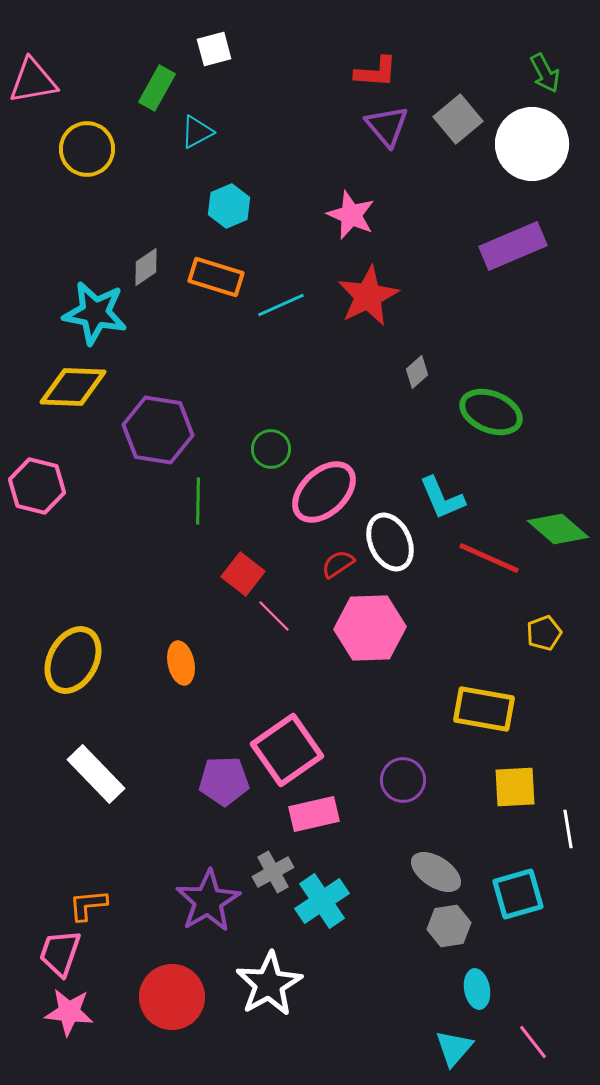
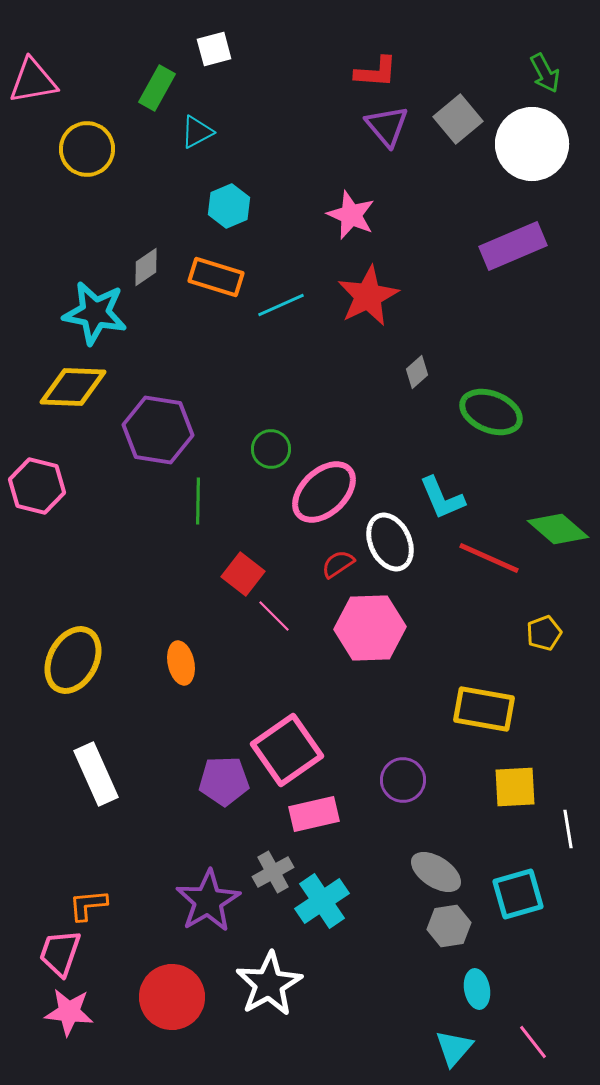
white rectangle at (96, 774): rotated 20 degrees clockwise
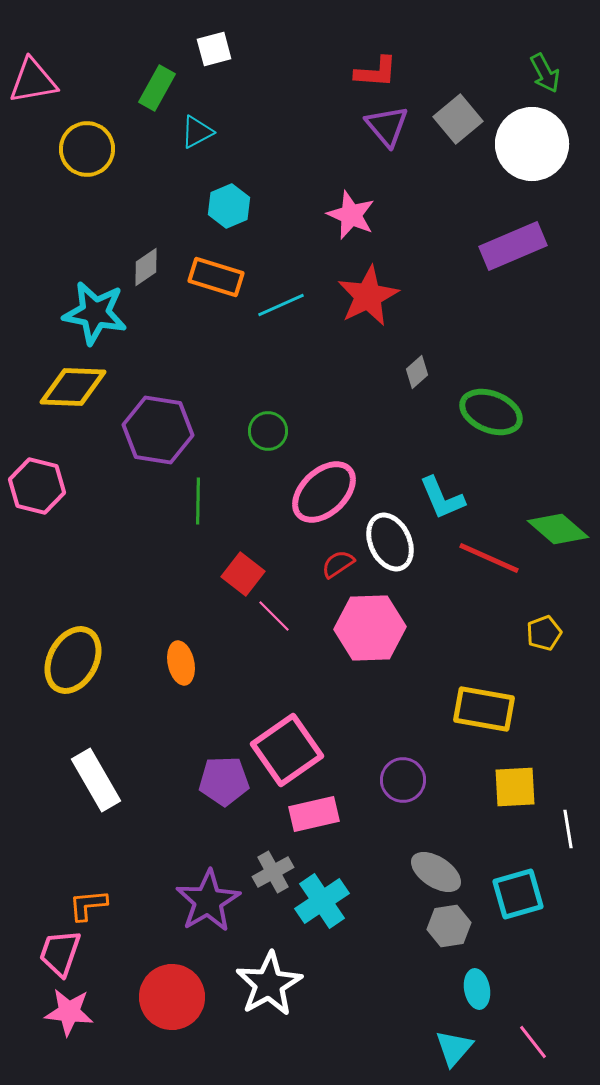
green circle at (271, 449): moved 3 px left, 18 px up
white rectangle at (96, 774): moved 6 px down; rotated 6 degrees counterclockwise
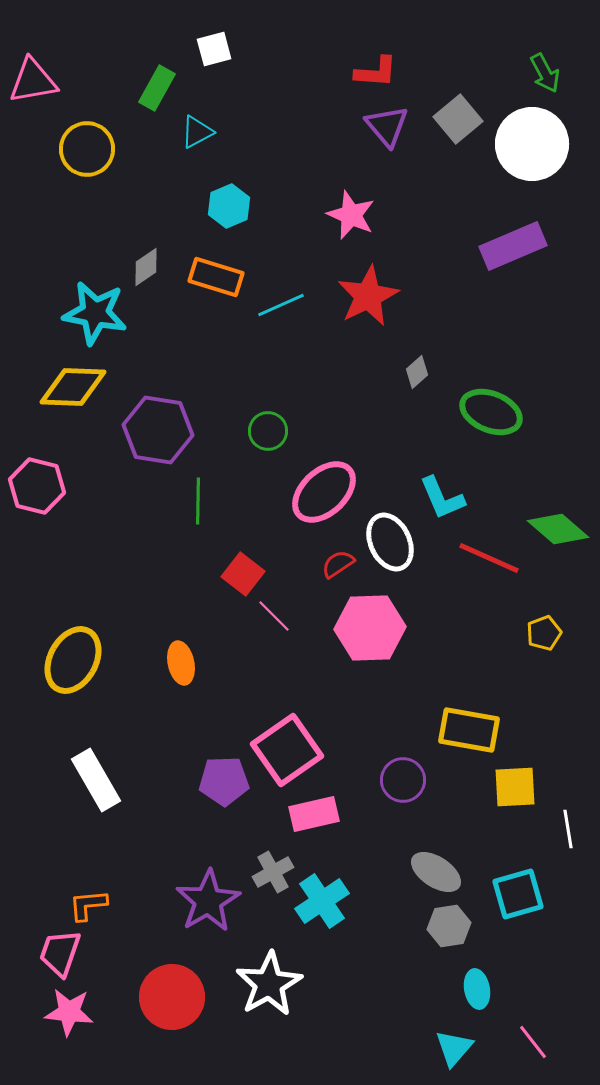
yellow rectangle at (484, 709): moved 15 px left, 21 px down
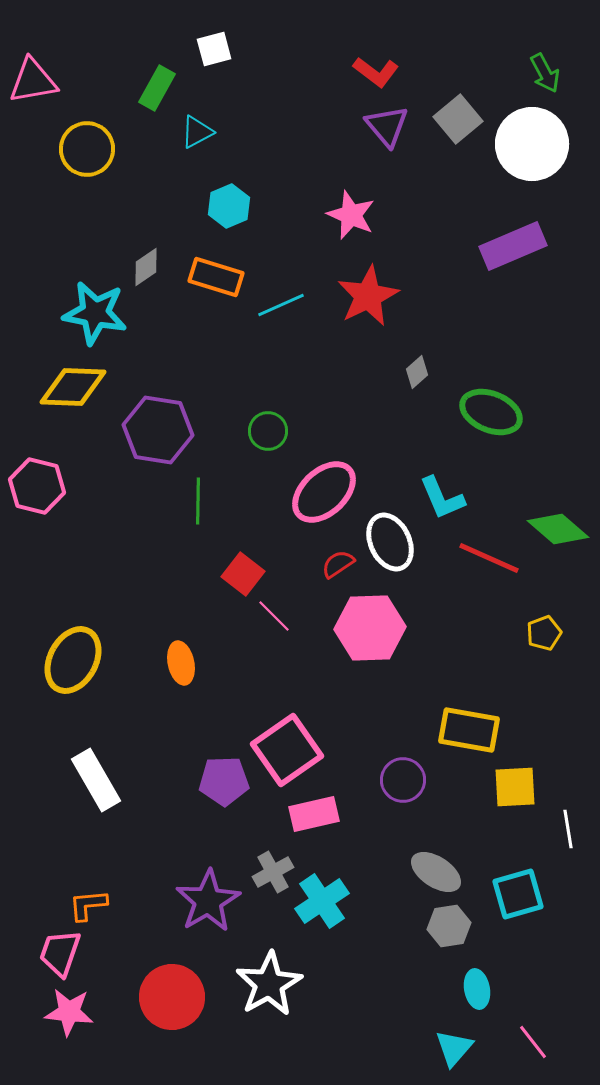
red L-shape at (376, 72): rotated 33 degrees clockwise
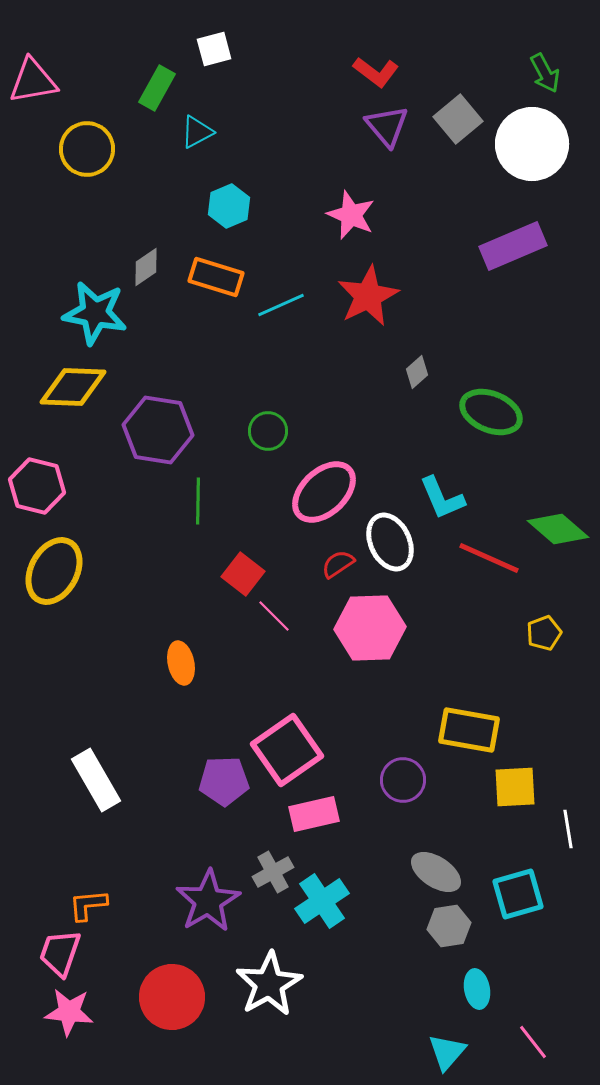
yellow ellipse at (73, 660): moved 19 px left, 89 px up
cyan triangle at (454, 1048): moved 7 px left, 4 px down
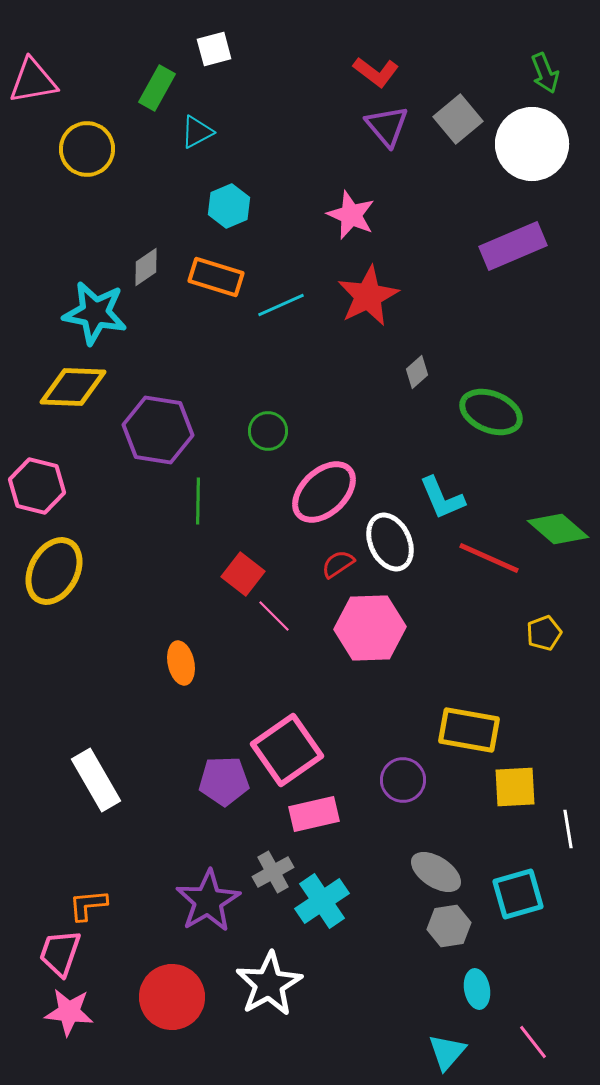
green arrow at (545, 73): rotated 6 degrees clockwise
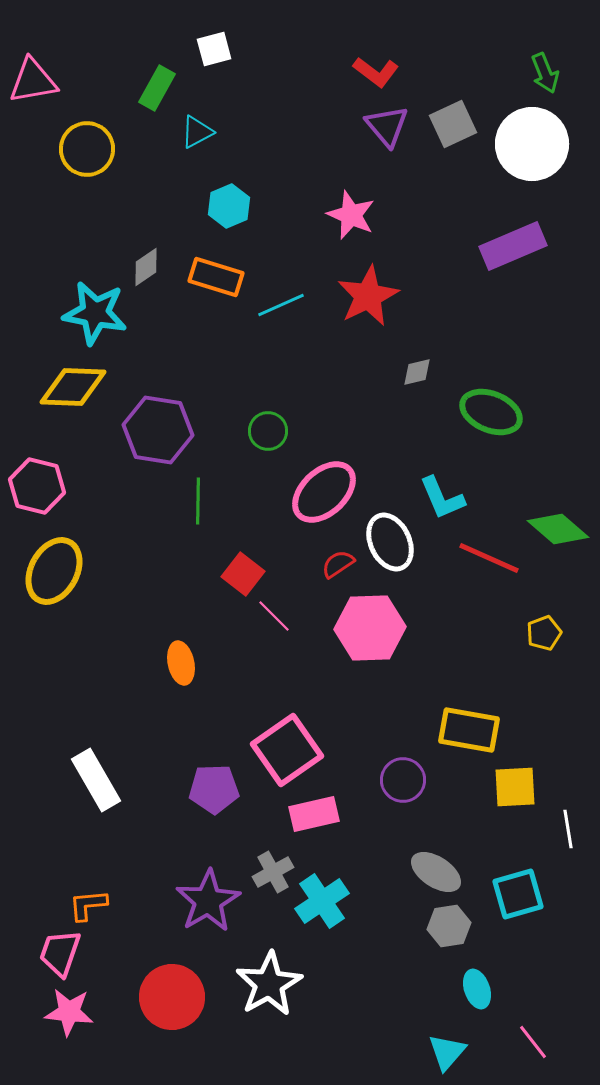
gray square at (458, 119): moved 5 px left, 5 px down; rotated 15 degrees clockwise
gray diamond at (417, 372): rotated 28 degrees clockwise
purple pentagon at (224, 781): moved 10 px left, 8 px down
cyan ellipse at (477, 989): rotated 9 degrees counterclockwise
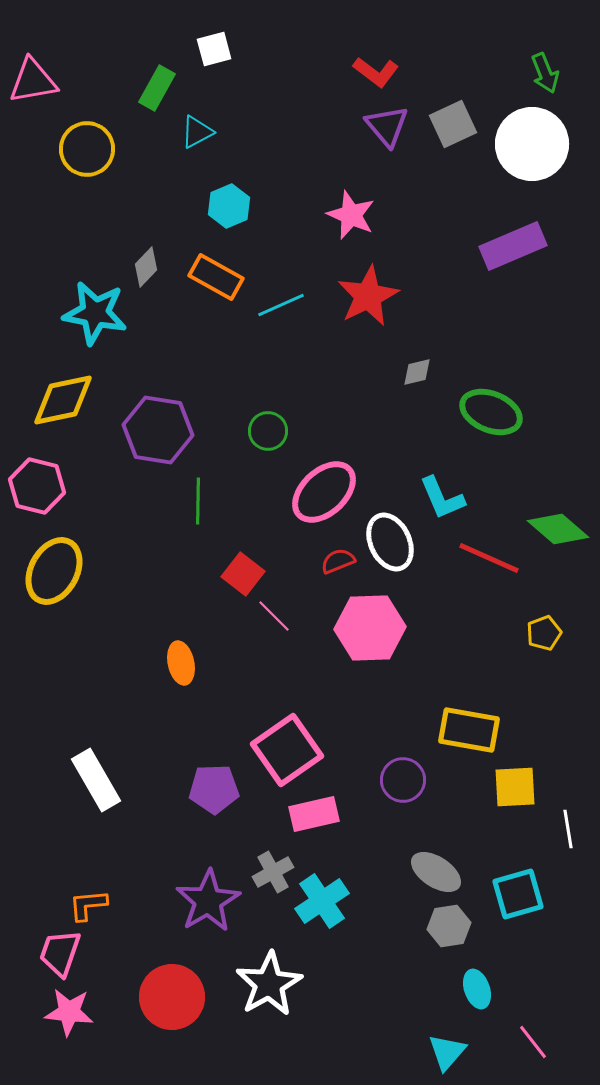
gray diamond at (146, 267): rotated 12 degrees counterclockwise
orange rectangle at (216, 277): rotated 12 degrees clockwise
yellow diamond at (73, 387): moved 10 px left, 13 px down; rotated 14 degrees counterclockwise
red semicircle at (338, 564): moved 3 px up; rotated 12 degrees clockwise
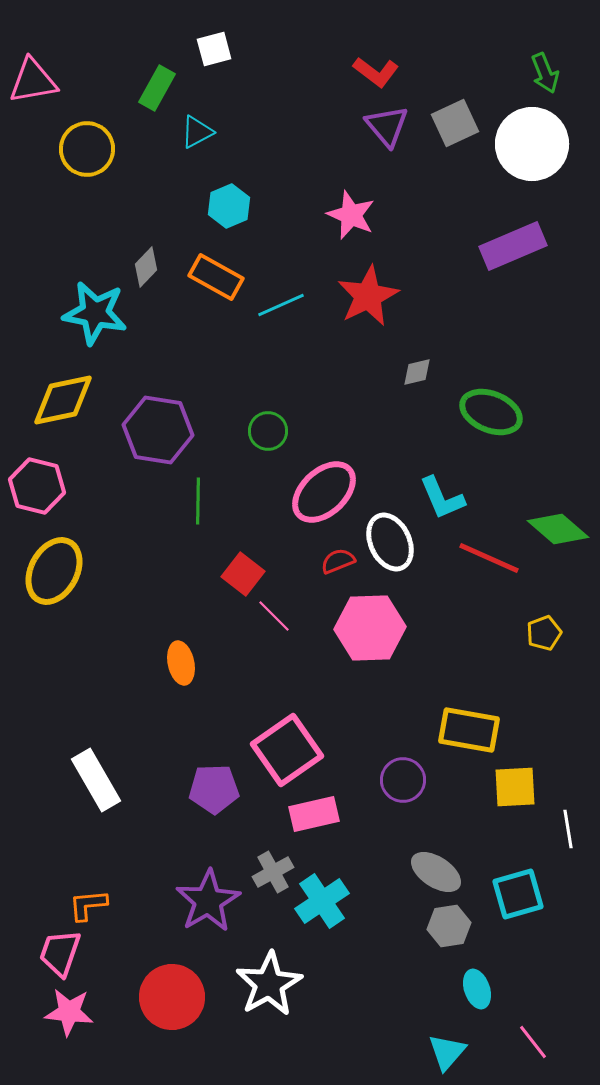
gray square at (453, 124): moved 2 px right, 1 px up
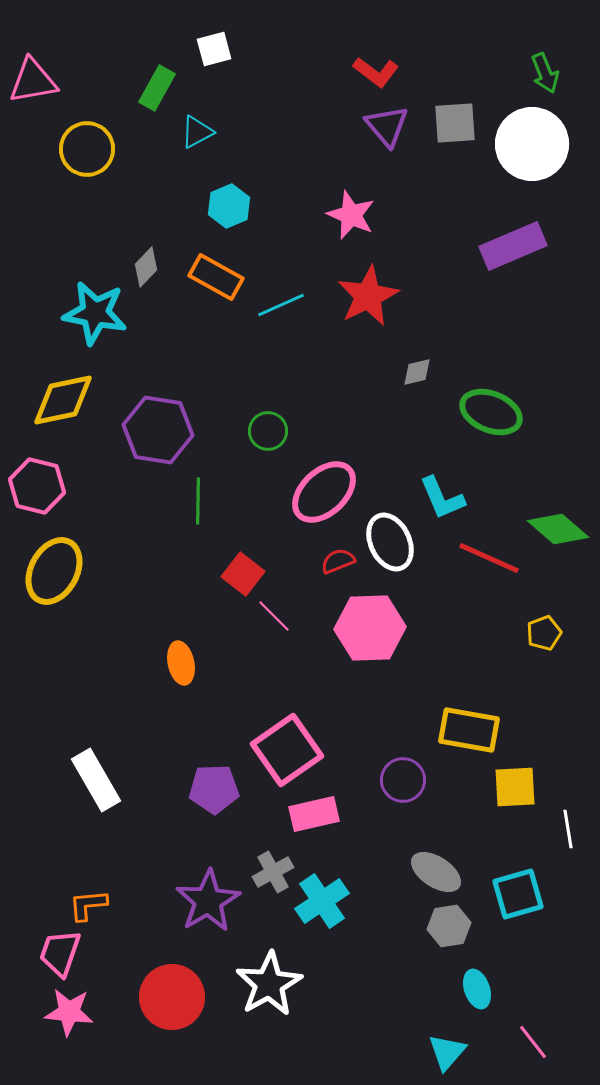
gray square at (455, 123): rotated 21 degrees clockwise
